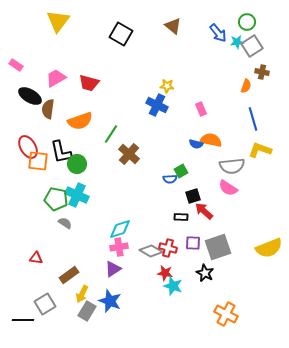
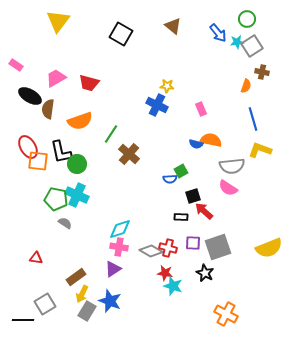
green circle at (247, 22): moved 3 px up
pink cross at (119, 247): rotated 18 degrees clockwise
brown rectangle at (69, 275): moved 7 px right, 2 px down
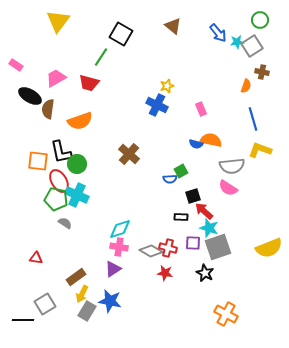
green circle at (247, 19): moved 13 px right, 1 px down
yellow star at (167, 86): rotated 24 degrees counterclockwise
green line at (111, 134): moved 10 px left, 77 px up
red ellipse at (28, 147): moved 31 px right, 34 px down
cyan star at (173, 286): moved 36 px right, 58 px up
blue star at (110, 301): rotated 10 degrees counterclockwise
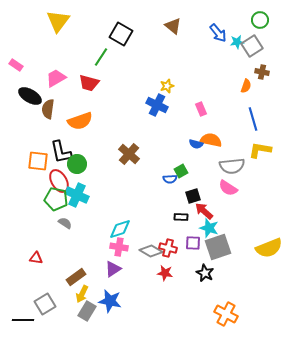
yellow L-shape at (260, 150): rotated 10 degrees counterclockwise
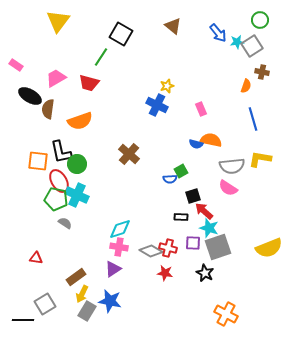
yellow L-shape at (260, 150): moved 9 px down
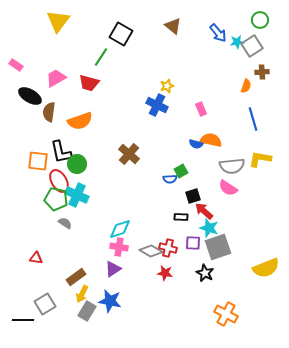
brown cross at (262, 72): rotated 16 degrees counterclockwise
brown semicircle at (48, 109): moved 1 px right, 3 px down
yellow semicircle at (269, 248): moved 3 px left, 20 px down
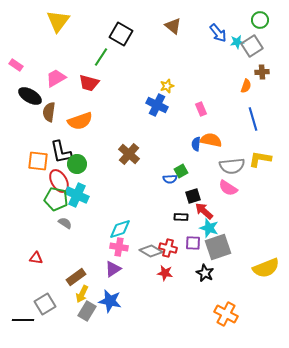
blue semicircle at (196, 144): rotated 80 degrees clockwise
